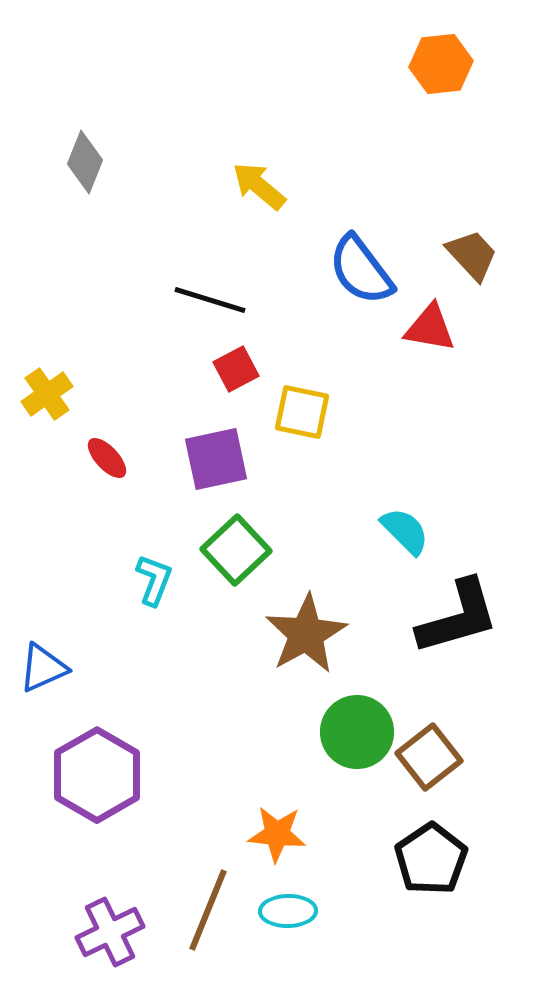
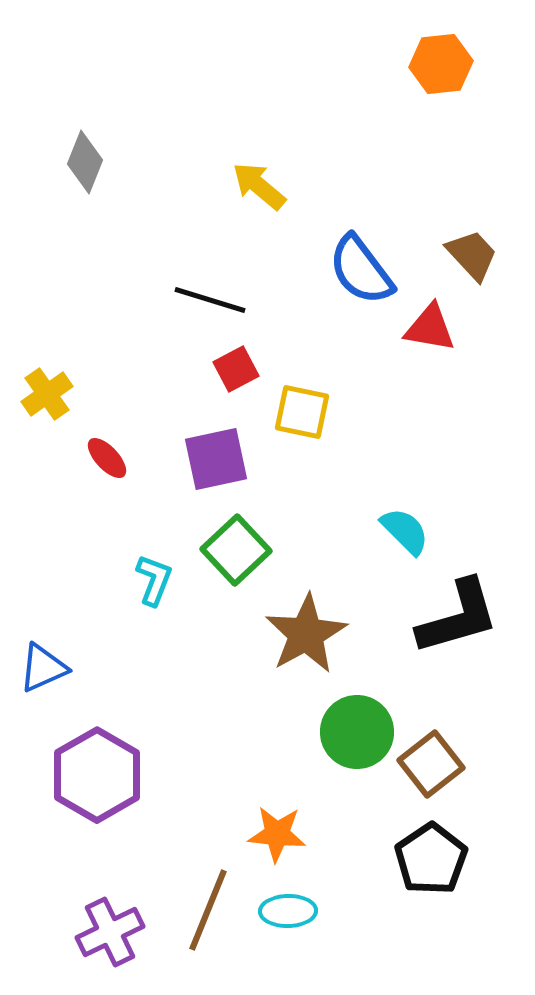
brown square: moved 2 px right, 7 px down
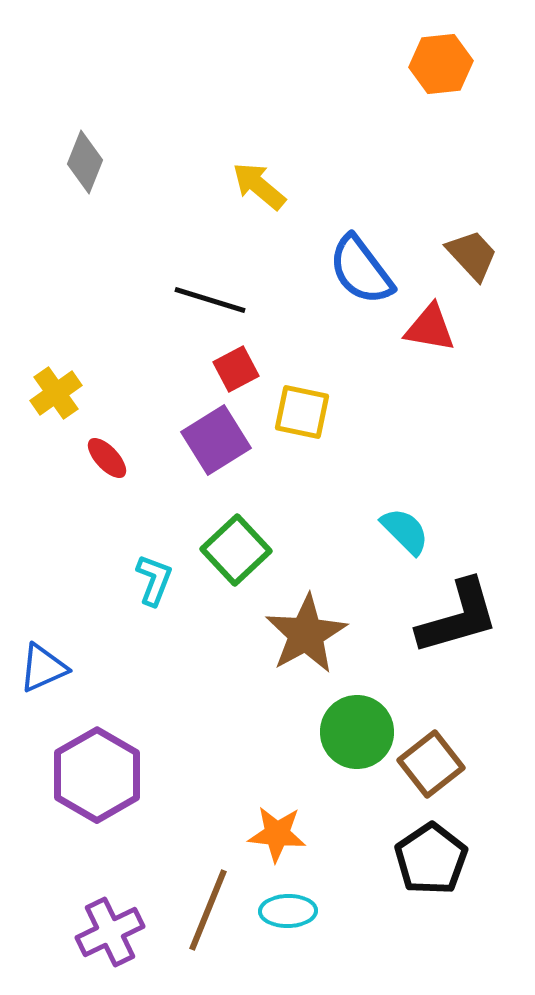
yellow cross: moved 9 px right, 1 px up
purple square: moved 19 px up; rotated 20 degrees counterclockwise
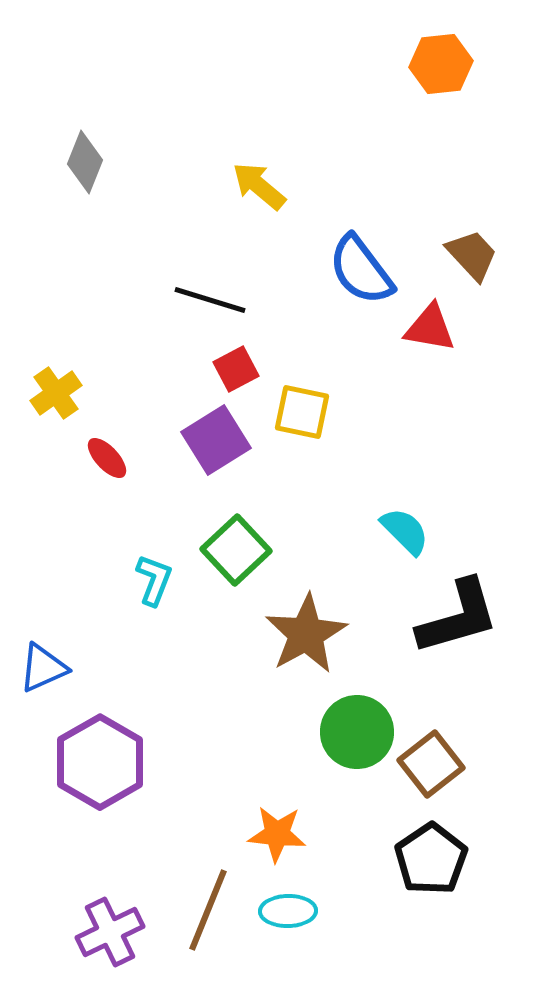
purple hexagon: moved 3 px right, 13 px up
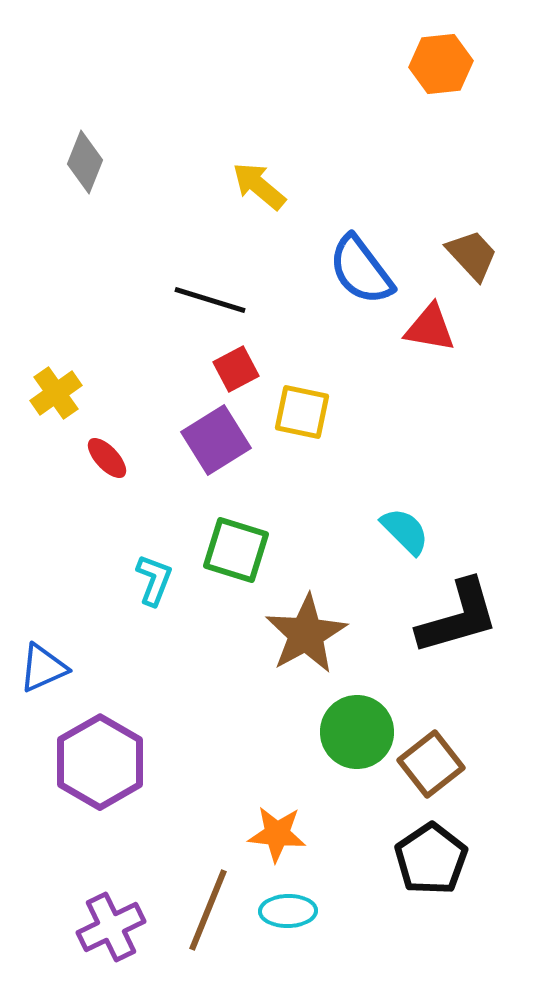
green square: rotated 30 degrees counterclockwise
purple cross: moved 1 px right, 5 px up
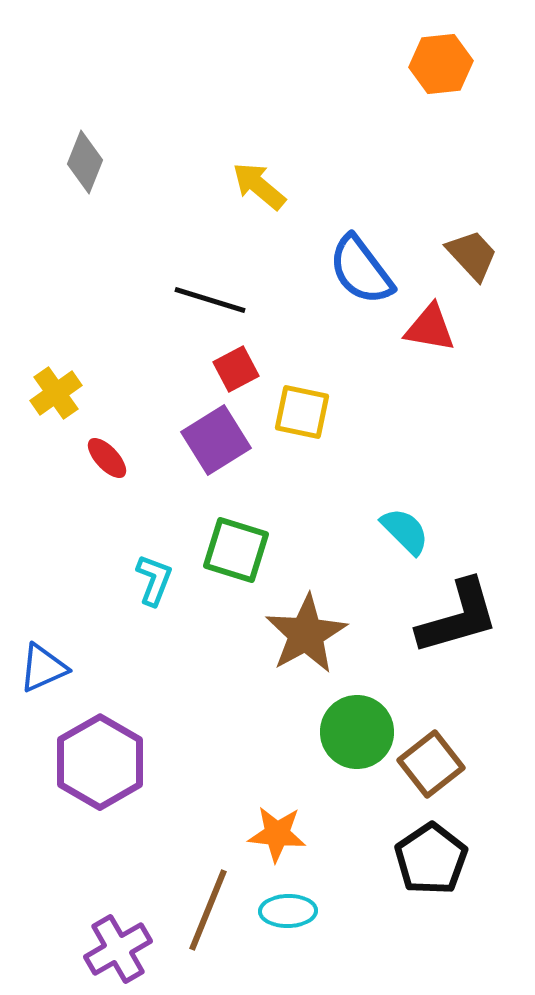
purple cross: moved 7 px right, 22 px down; rotated 4 degrees counterclockwise
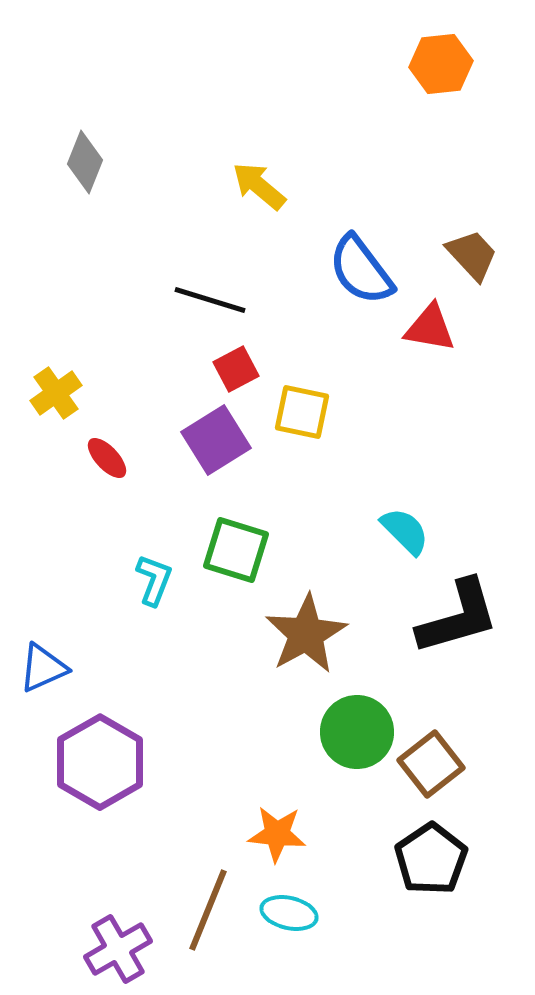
cyan ellipse: moved 1 px right, 2 px down; rotated 14 degrees clockwise
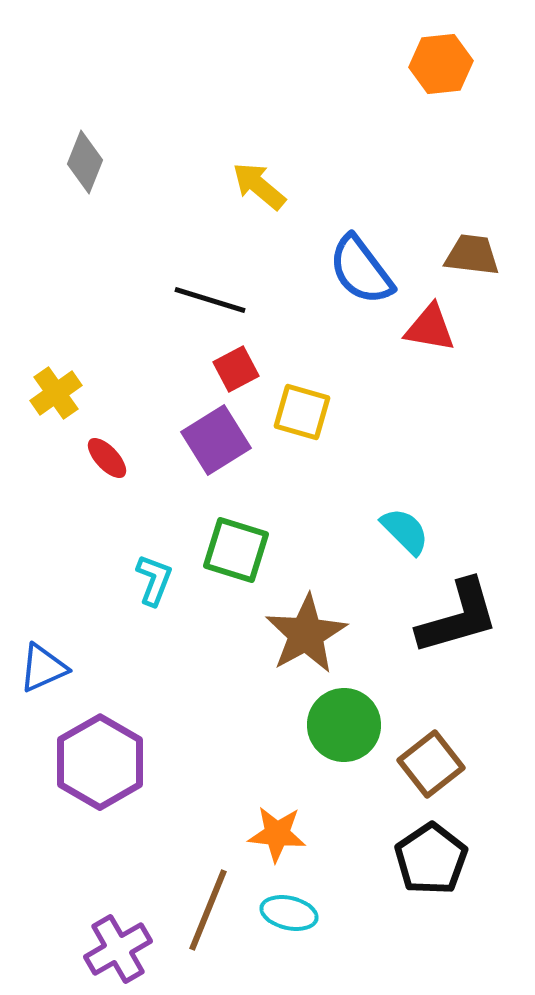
brown trapezoid: rotated 40 degrees counterclockwise
yellow square: rotated 4 degrees clockwise
green circle: moved 13 px left, 7 px up
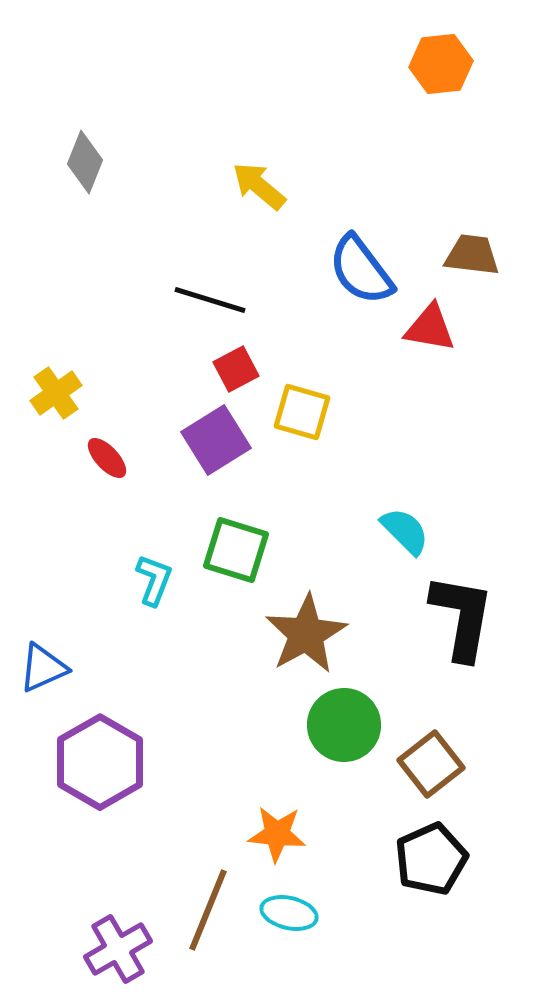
black L-shape: moved 4 px right; rotated 64 degrees counterclockwise
black pentagon: rotated 10 degrees clockwise
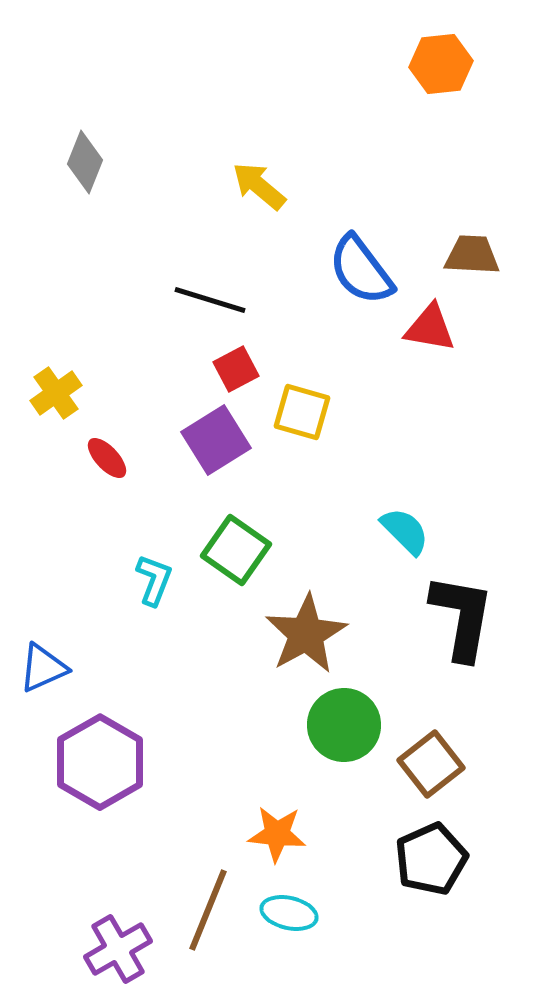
brown trapezoid: rotated 4 degrees counterclockwise
green square: rotated 18 degrees clockwise
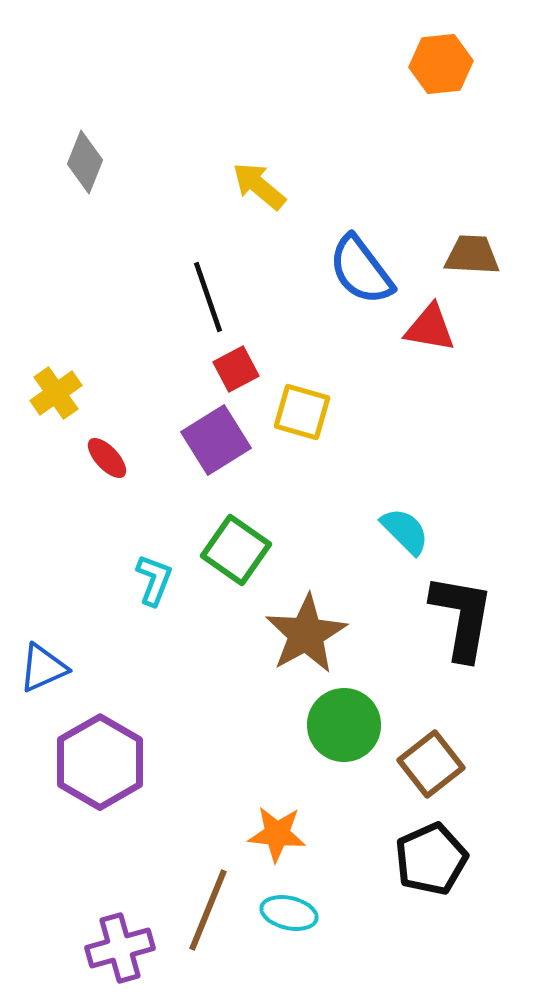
black line: moved 2 px left, 3 px up; rotated 54 degrees clockwise
purple cross: moved 2 px right, 1 px up; rotated 14 degrees clockwise
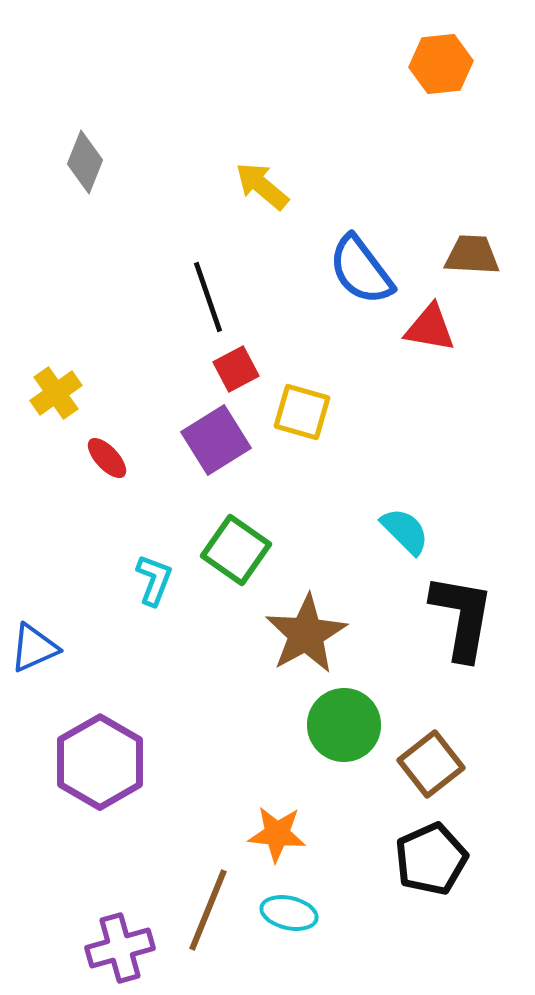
yellow arrow: moved 3 px right
blue triangle: moved 9 px left, 20 px up
